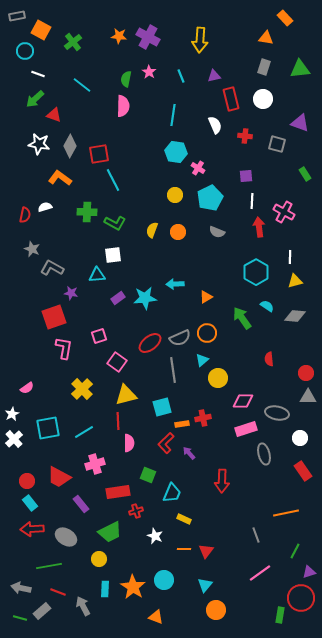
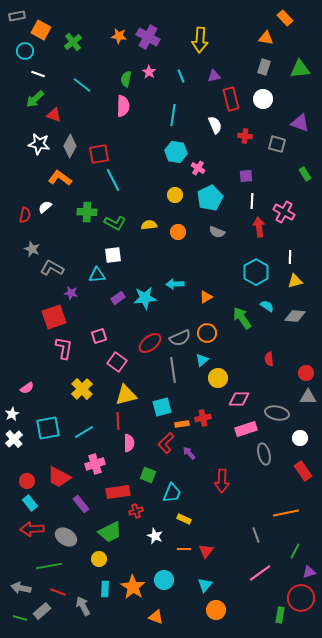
white semicircle at (45, 207): rotated 24 degrees counterclockwise
yellow semicircle at (152, 230): moved 3 px left, 5 px up; rotated 63 degrees clockwise
pink diamond at (243, 401): moved 4 px left, 2 px up
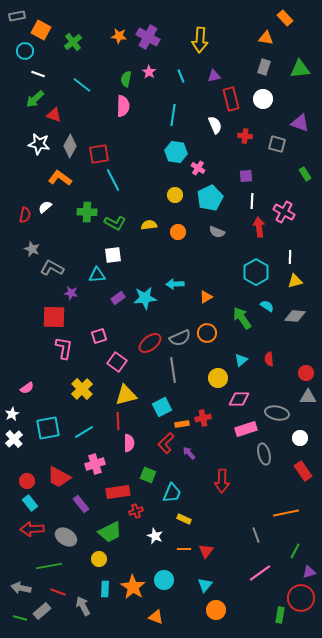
red square at (54, 317): rotated 20 degrees clockwise
cyan triangle at (202, 360): moved 39 px right
cyan square at (162, 407): rotated 12 degrees counterclockwise
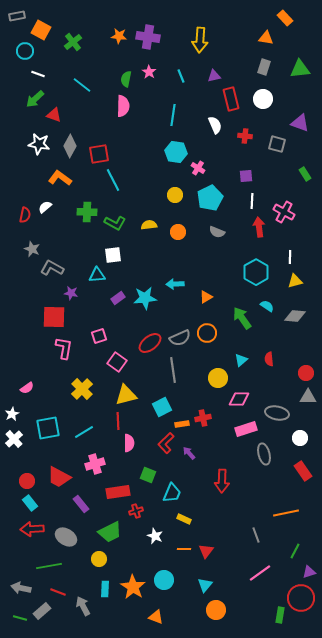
purple cross at (148, 37): rotated 20 degrees counterclockwise
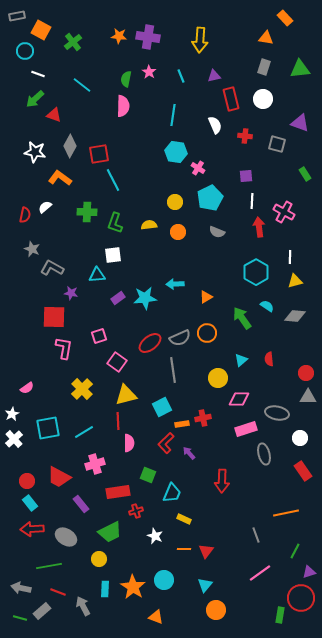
white star at (39, 144): moved 4 px left, 8 px down
yellow circle at (175, 195): moved 7 px down
green L-shape at (115, 223): rotated 80 degrees clockwise
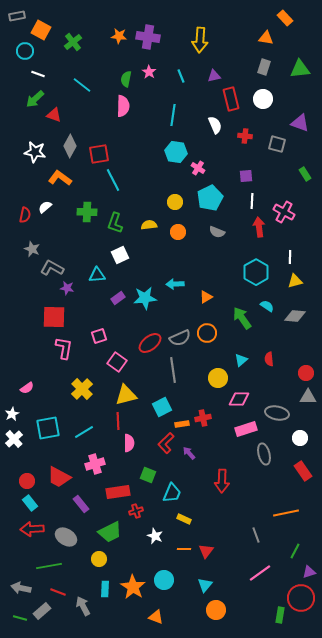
white square at (113, 255): moved 7 px right; rotated 18 degrees counterclockwise
purple star at (71, 293): moved 4 px left, 5 px up
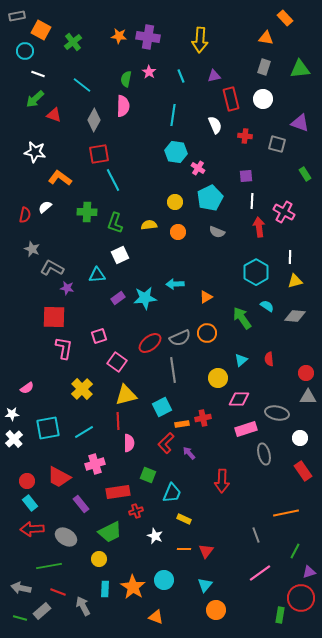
gray diamond at (70, 146): moved 24 px right, 26 px up
white star at (12, 414): rotated 24 degrees clockwise
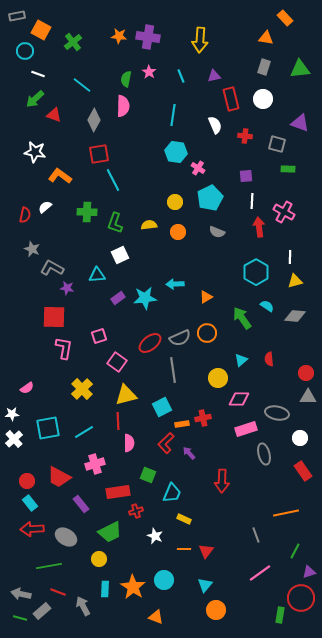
green rectangle at (305, 174): moved 17 px left, 5 px up; rotated 56 degrees counterclockwise
orange L-shape at (60, 178): moved 2 px up
gray arrow at (21, 588): moved 6 px down
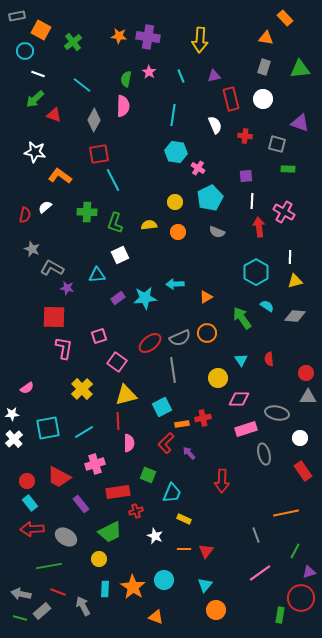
cyan triangle at (241, 360): rotated 24 degrees counterclockwise
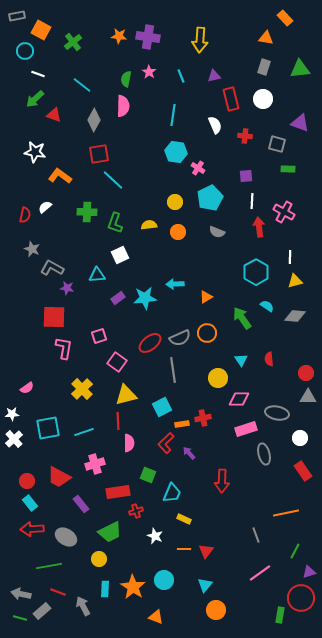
cyan line at (113, 180): rotated 20 degrees counterclockwise
cyan line at (84, 432): rotated 12 degrees clockwise
